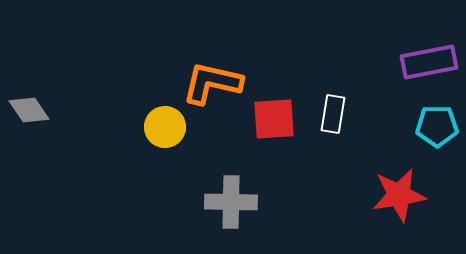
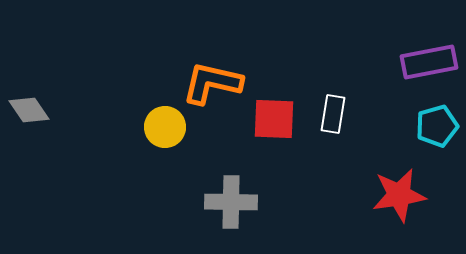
red square: rotated 6 degrees clockwise
cyan pentagon: rotated 15 degrees counterclockwise
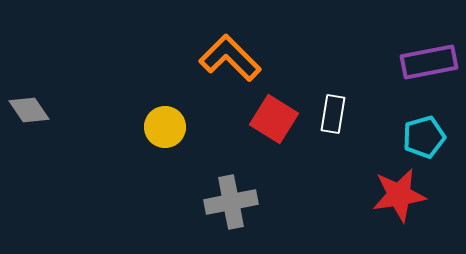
orange L-shape: moved 18 px right, 25 px up; rotated 32 degrees clockwise
red square: rotated 30 degrees clockwise
cyan pentagon: moved 13 px left, 11 px down
gray cross: rotated 12 degrees counterclockwise
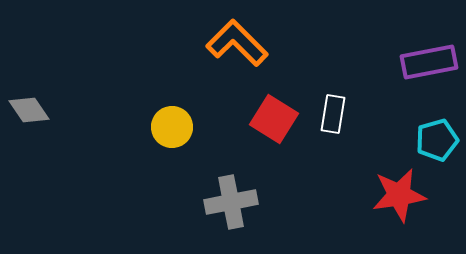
orange L-shape: moved 7 px right, 15 px up
yellow circle: moved 7 px right
cyan pentagon: moved 13 px right, 3 px down
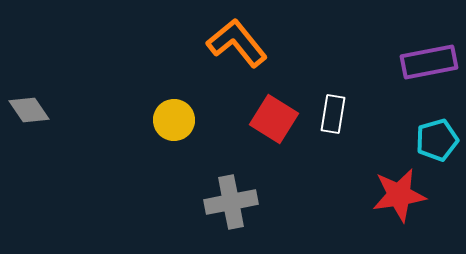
orange L-shape: rotated 6 degrees clockwise
yellow circle: moved 2 px right, 7 px up
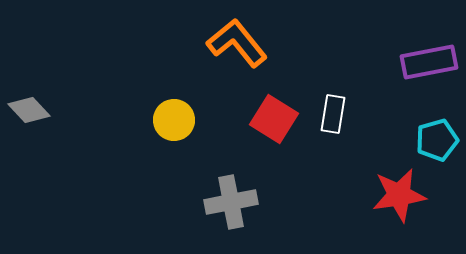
gray diamond: rotated 9 degrees counterclockwise
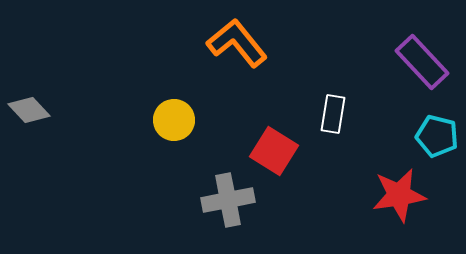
purple rectangle: moved 7 px left; rotated 58 degrees clockwise
red square: moved 32 px down
cyan pentagon: moved 4 px up; rotated 30 degrees clockwise
gray cross: moved 3 px left, 2 px up
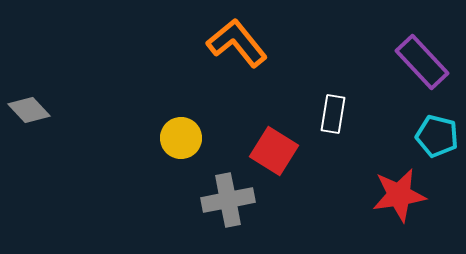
yellow circle: moved 7 px right, 18 px down
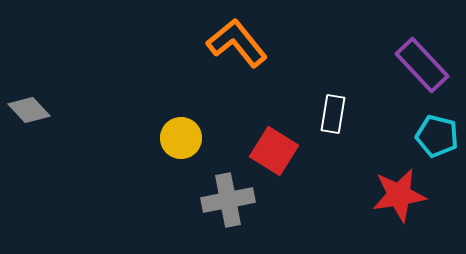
purple rectangle: moved 3 px down
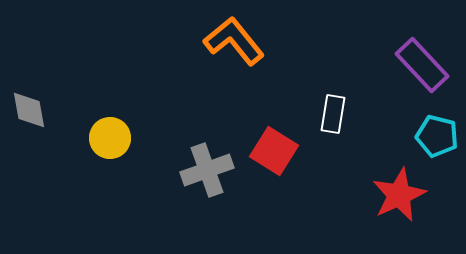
orange L-shape: moved 3 px left, 2 px up
gray diamond: rotated 33 degrees clockwise
yellow circle: moved 71 px left
red star: rotated 16 degrees counterclockwise
gray cross: moved 21 px left, 30 px up; rotated 9 degrees counterclockwise
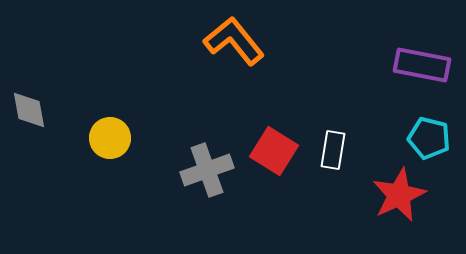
purple rectangle: rotated 36 degrees counterclockwise
white rectangle: moved 36 px down
cyan pentagon: moved 8 px left, 2 px down
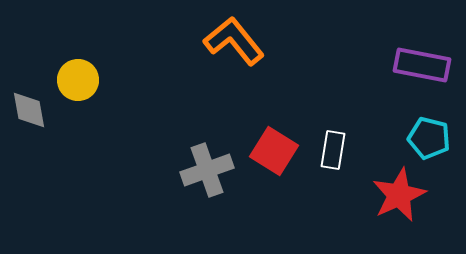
yellow circle: moved 32 px left, 58 px up
